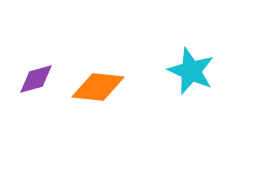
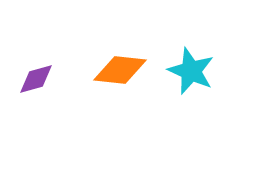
orange diamond: moved 22 px right, 17 px up
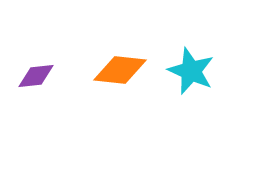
purple diamond: moved 3 px up; rotated 9 degrees clockwise
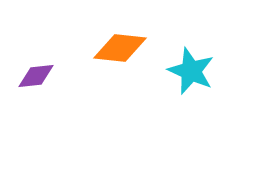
orange diamond: moved 22 px up
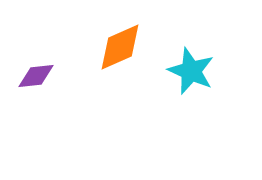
orange diamond: moved 1 px up; rotated 30 degrees counterclockwise
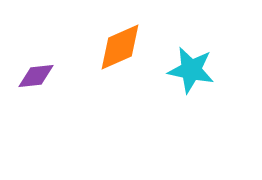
cyan star: moved 1 px up; rotated 12 degrees counterclockwise
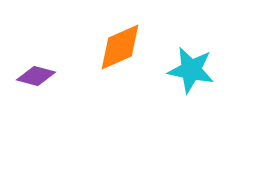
purple diamond: rotated 21 degrees clockwise
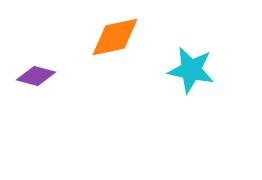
orange diamond: moved 5 px left, 10 px up; rotated 12 degrees clockwise
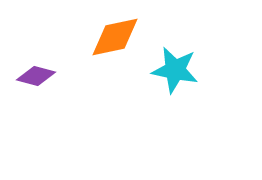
cyan star: moved 16 px left
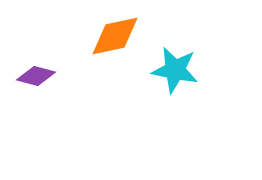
orange diamond: moved 1 px up
